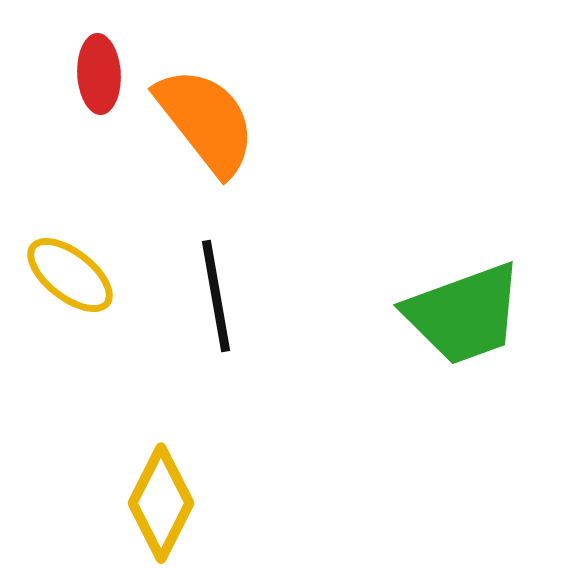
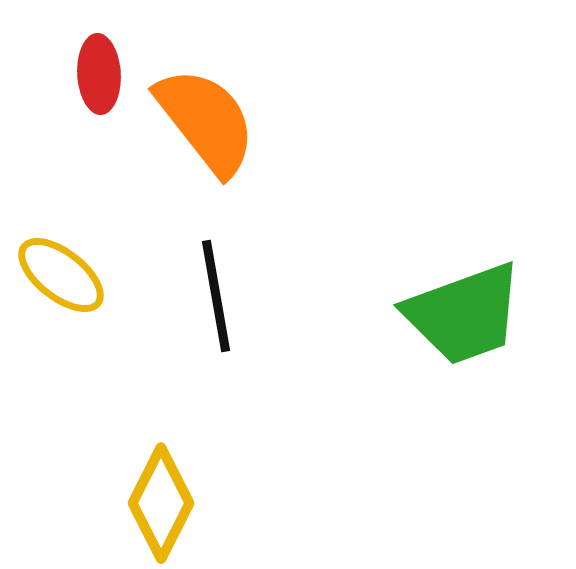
yellow ellipse: moved 9 px left
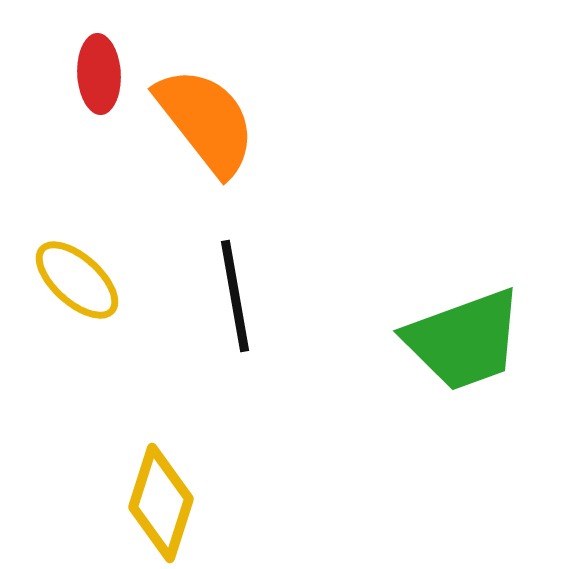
yellow ellipse: moved 16 px right, 5 px down; rotated 4 degrees clockwise
black line: moved 19 px right
green trapezoid: moved 26 px down
yellow diamond: rotated 9 degrees counterclockwise
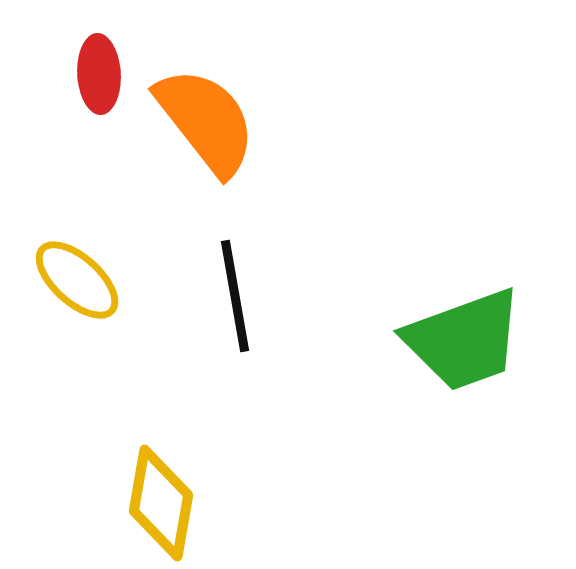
yellow diamond: rotated 8 degrees counterclockwise
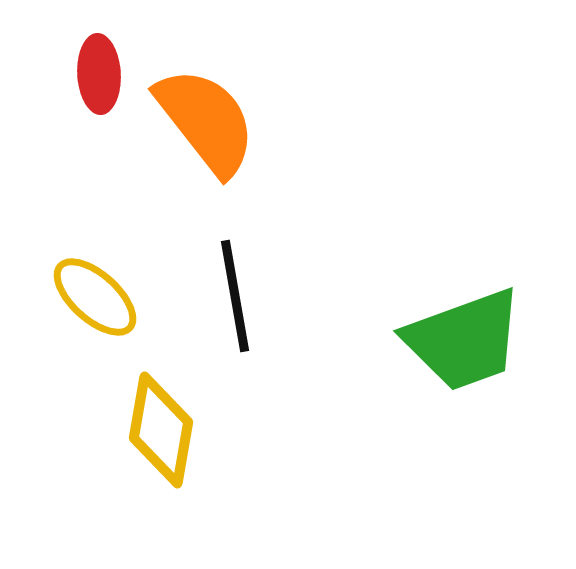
yellow ellipse: moved 18 px right, 17 px down
yellow diamond: moved 73 px up
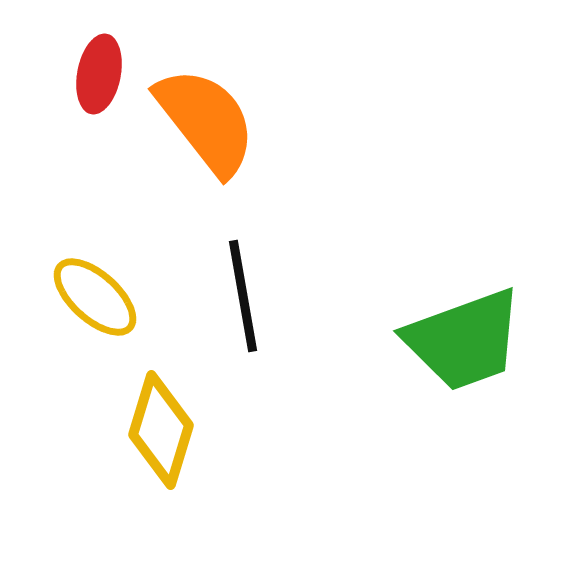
red ellipse: rotated 14 degrees clockwise
black line: moved 8 px right
yellow diamond: rotated 7 degrees clockwise
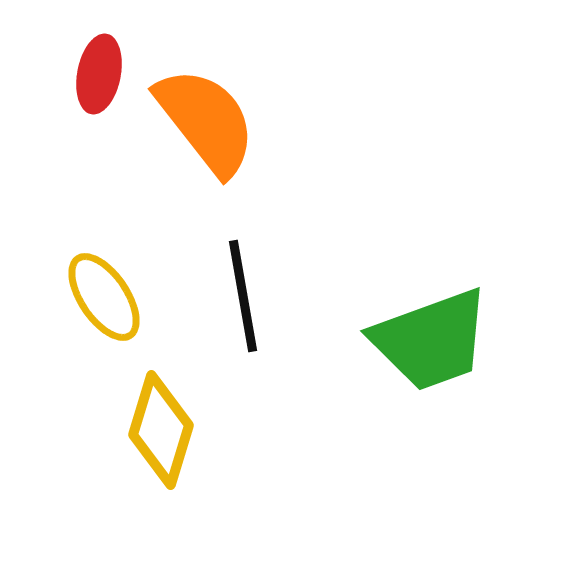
yellow ellipse: moved 9 px right; rotated 14 degrees clockwise
green trapezoid: moved 33 px left
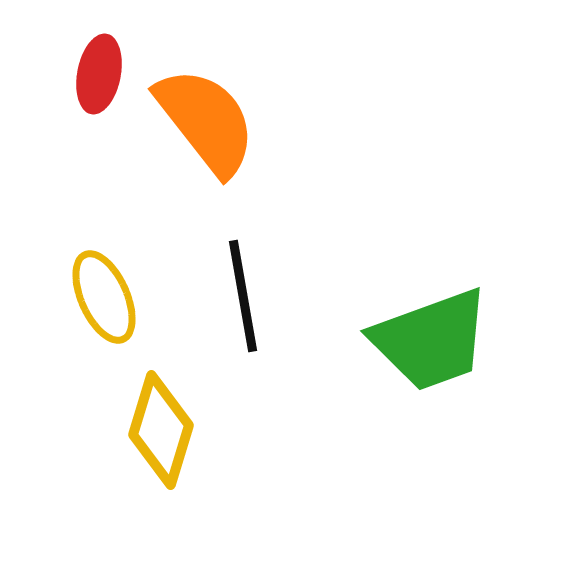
yellow ellipse: rotated 10 degrees clockwise
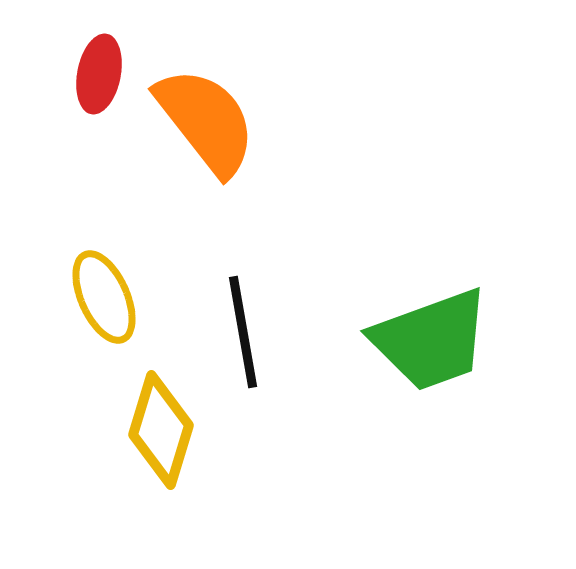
black line: moved 36 px down
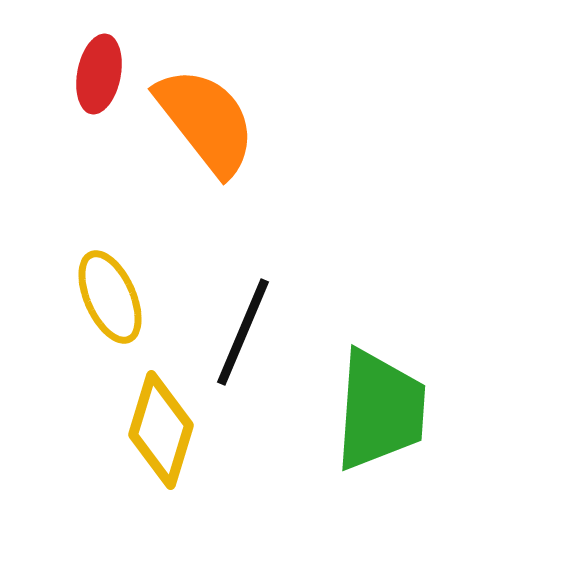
yellow ellipse: moved 6 px right
black line: rotated 33 degrees clockwise
green trapezoid: moved 51 px left, 70 px down; rotated 66 degrees counterclockwise
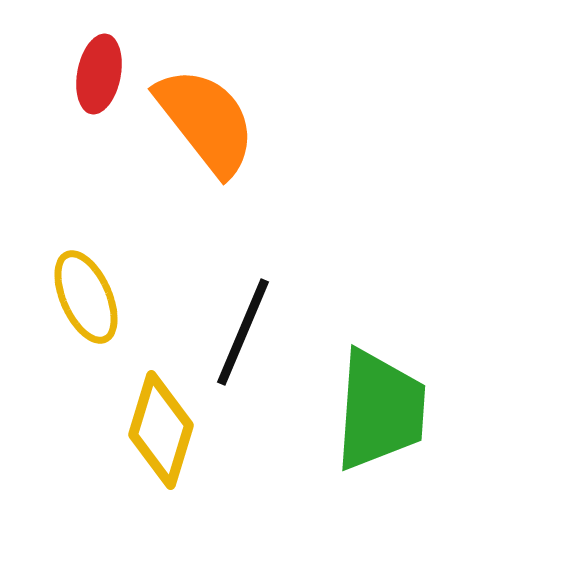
yellow ellipse: moved 24 px left
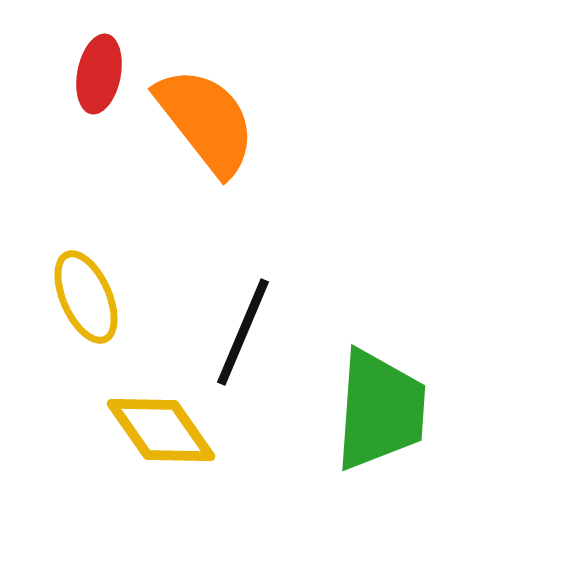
yellow diamond: rotated 52 degrees counterclockwise
